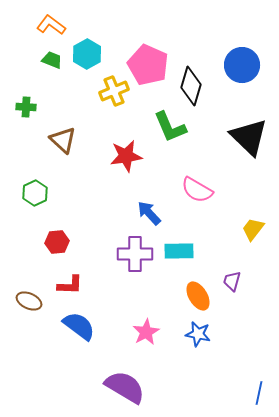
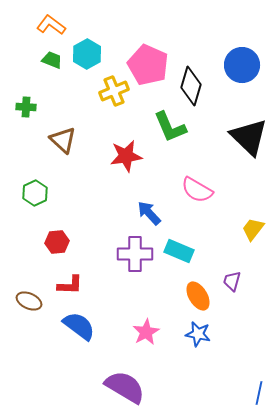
cyan rectangle: rotated 24 degrees clockwise
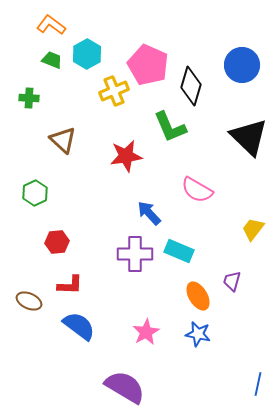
green cross: moved 3 px right, 9 px up
blue line: moved 1 px left, 9 px up
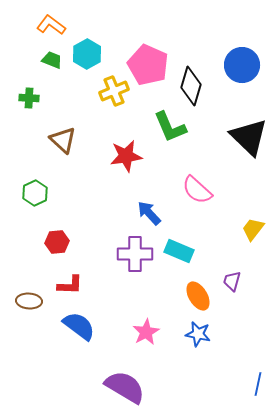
pink semicircle: rotated 12 degrees clockwise
brown ellipse: rotated 20 degrees counterclockwise
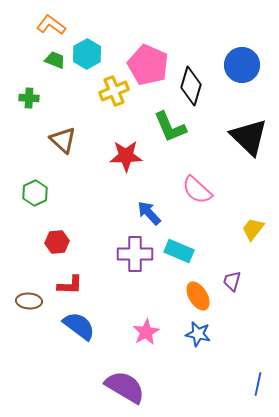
green trapezoid: moved 3 px right
red star: rotated 8 degrees clockwise
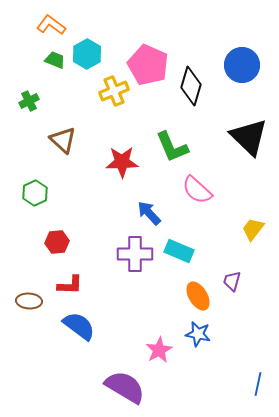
green cross: moved 3 px down; rotated 30 degrees counterclockwise
green L-shape: moved 2 px right, 20 px down
red star: moved 4 px left, 6 px down
pink star: moved 13 px right, 18 px down
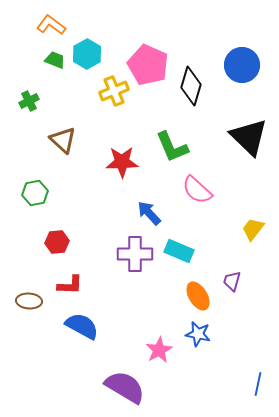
green hexagon: rotated 15 degrees clockwise
blue semicircle: moved 3 px right; rotated 8 degrees counterclockwise
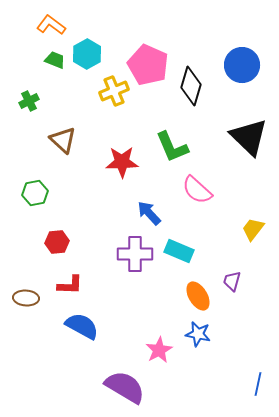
brown ellipse: moved 3 px left, 3 px up
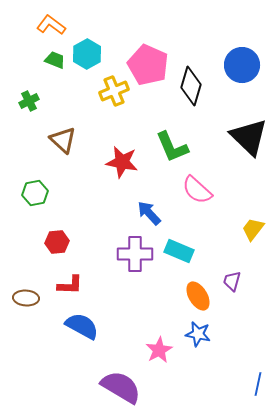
red star: rotated 12 degrees clockwise
purple semicircle: moved 4 px left
